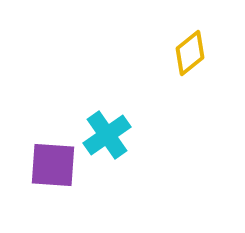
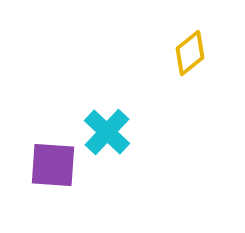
cyan cross: moved 3 px up; rotated 12 degrees counterclockwise
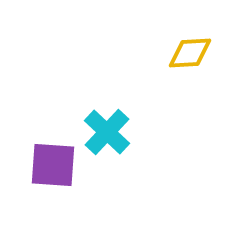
yellow diamond: rotated 36 degrees clockwise
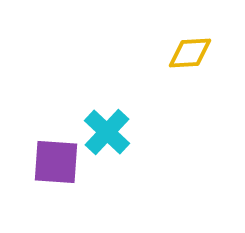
purple square: moved 3 px right, 3 px up
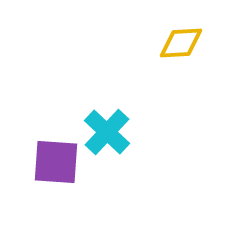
yellow diamond: moved 9 px left, 10 px up
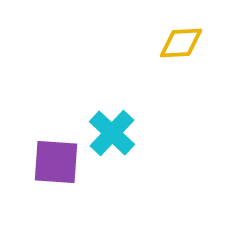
cyan cross: moved 5 px right, 1 px down
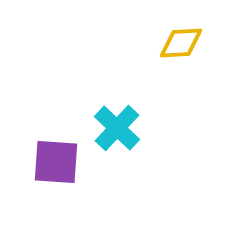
cyan cross: moved 5 px right, 5 px up
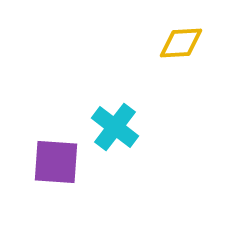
cyan cross: moved 2 px left, 1 px up; rotated 6 degrees counterclockwise
